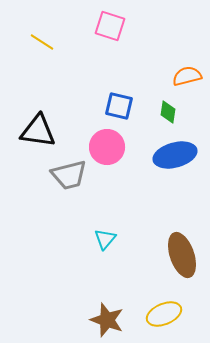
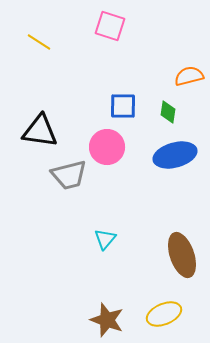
yellow line: moved 3 px left
orange semicircle: moved 2 px right
blue square: moved 4 px right; rotated 12 degrees counterclockwise
black triangle: moved 2 px right
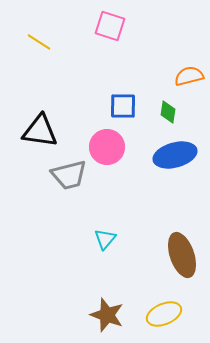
brown star: moved 5 px up
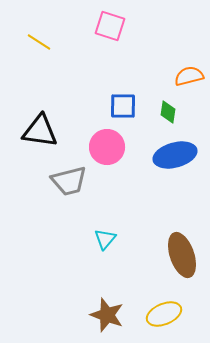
gray trapezoid: moved 6 px down
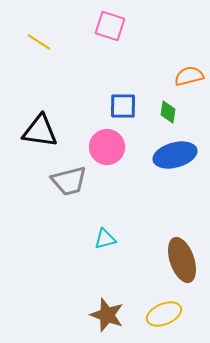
cyan triangle: rotated 35 degrees clockwise
brown ellipse: moved 5 px down
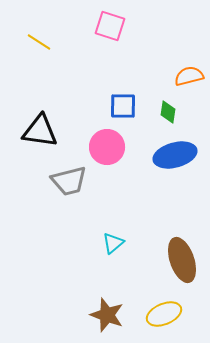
cyan triangle: moved 8 px right, 4 px down; rotated 25 degrees counterclockwise
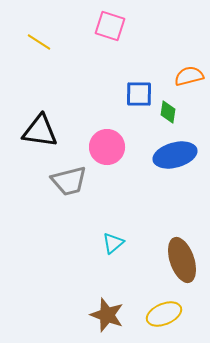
blue square: moved 16 px right, 12 px up
